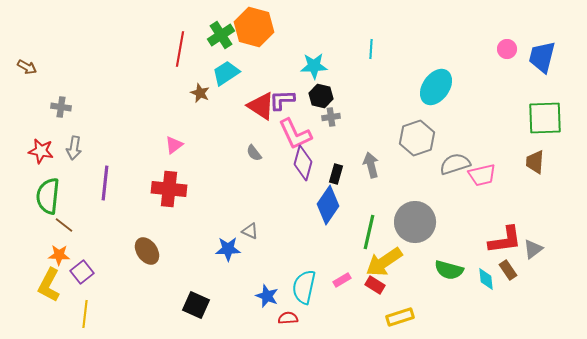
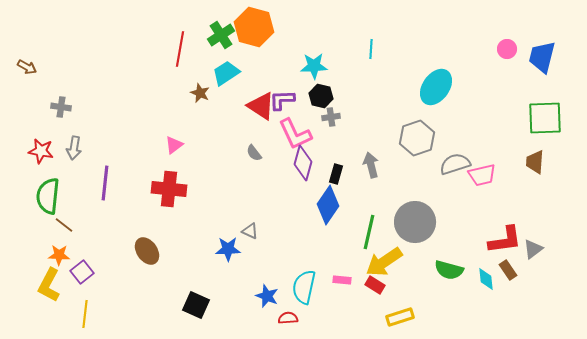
pink rectangle at (342, 280): rotated 36 degrees clockwise
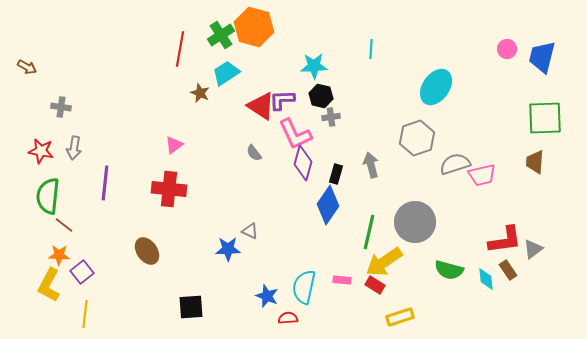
black square at (196, 305): moved 5 px left, 2 px down; rotated 28 degrees counterclockwise
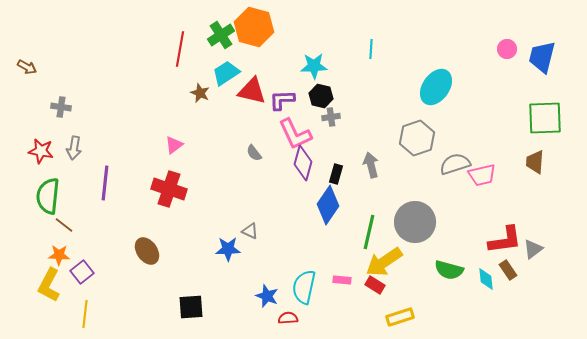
red triangle at (261, 106): moved 9 px left, 15 px up; rotated 20 degrees counterclockwise
red cross at (169, 189): rotated 12 degrees clockwise
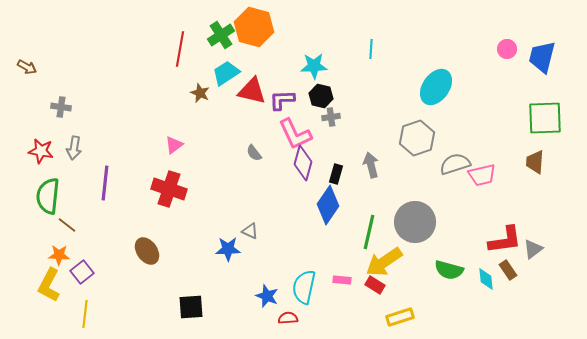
brown line at (64, 225): moved 3 px right
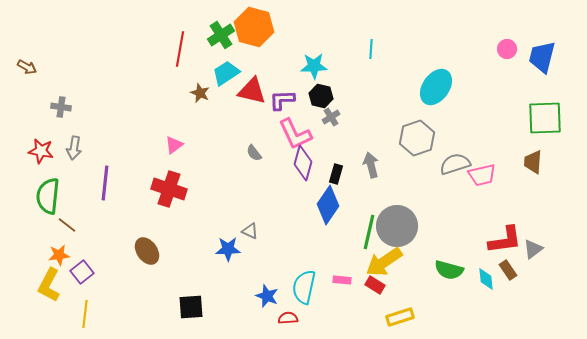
gray cross at (331, 117): rotated 24 degrees counterclockwise
brown trapezoid at (535, 162): moved 2 px left
gray circle at (415, 222): moved 18 px left, 4 px down
orange star at (59, 255): rotated 10 degrees counterclockwise
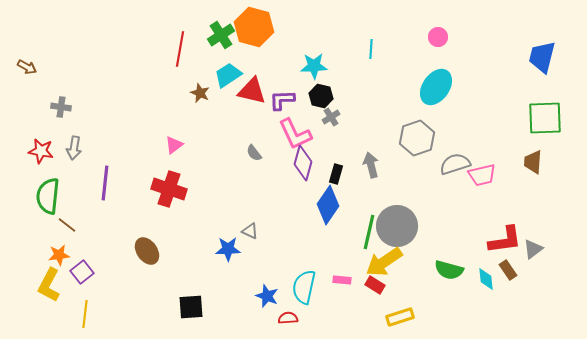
pink circle at (507, 49): moved 69 px left, 12 px up
cyan trapezoid at (226, 73): moved 2 px right, 2 px down
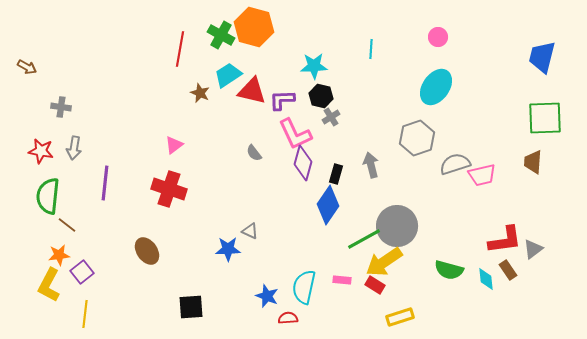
green cross at (221, 35): rotated 28 degrees counterclockwise
green line at (369, 232): moved 5 px left, 7 px down; rotated 48 degrees clockwise
